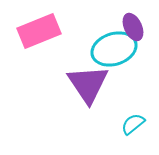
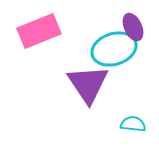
cyan semicircle: rotated 45 degrees clockwise
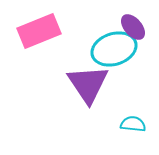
purple ellipse: rotated 16 degrees counterclockwise
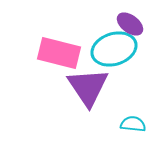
purple ellipse: moved 3 px left, 3 px up; rotated 12 degrees counterclockwise
pink rectangle: moved 20 px right, 22 px down; rotated 36 degrees clockwise
purple triangle: moved 3 px down
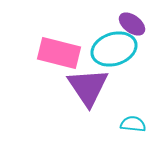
purple ellipse: moved 2 px right
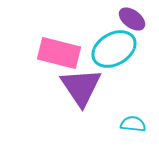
purple ellipse: moved 5 px up
cyan ellipse: rotated 12 degrees counterclockwise
purple triangle: moved 7 px left
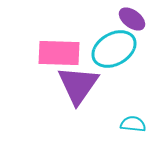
pink rectangle: rotated 12 degrees counterclockwise
purple triangle: moved 3 px left, 2 px up; rotated 9 degrees clockwise
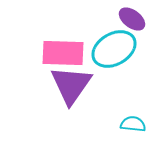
pink rectangle: moved 4 px right
purple triangle: moved 7 px left
